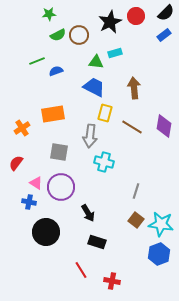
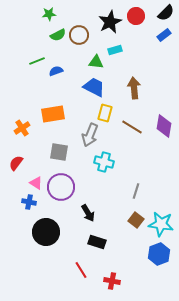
cyan rectangle: moved 3 px up
gray arrow: moved 1 px up; rotated 15 degrees clockwise
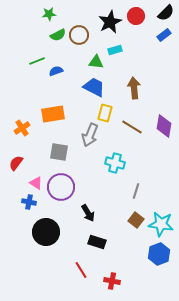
cyan cross: moved 11 px right, 1 px down
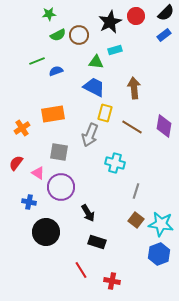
pink triangle: moved 2 px right, 10 px up
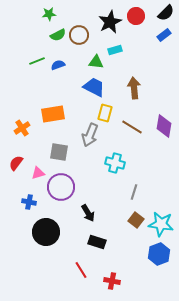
blue semicircle: moved 2 px right, 6 px up
pink triangle: rotated 48 degrees counterclockwise
gray line: moved 2 px left, 1 px down
